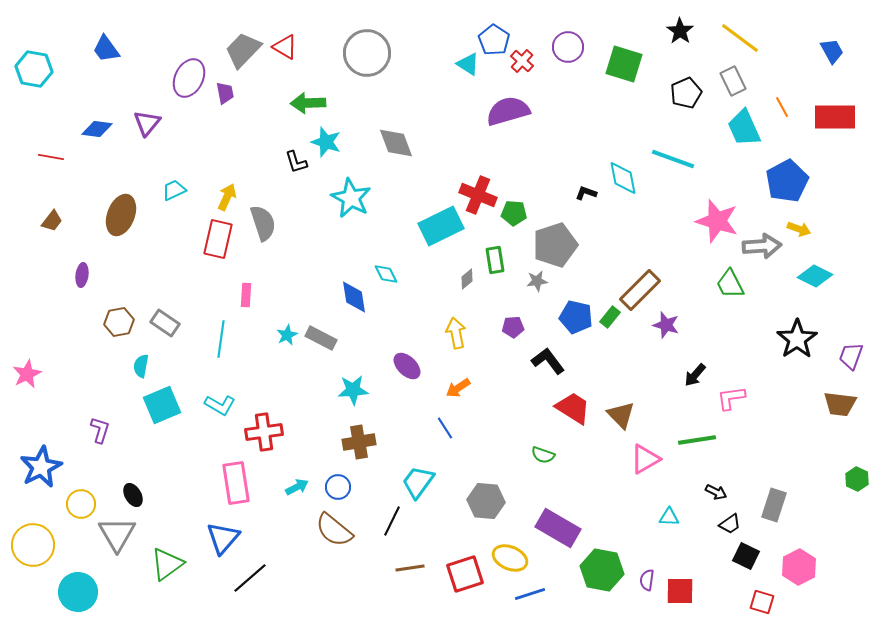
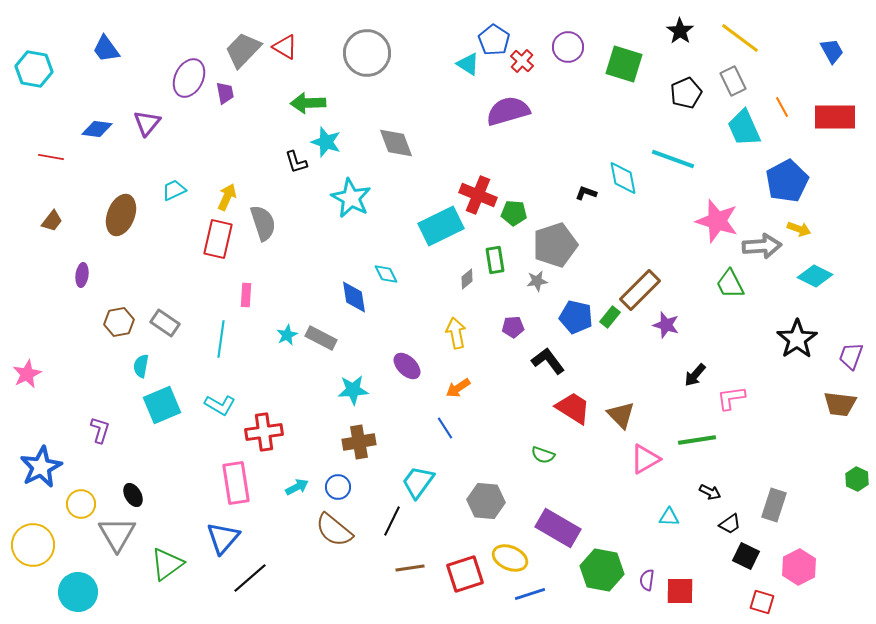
black arrow at (716, 492): moved 6 px left
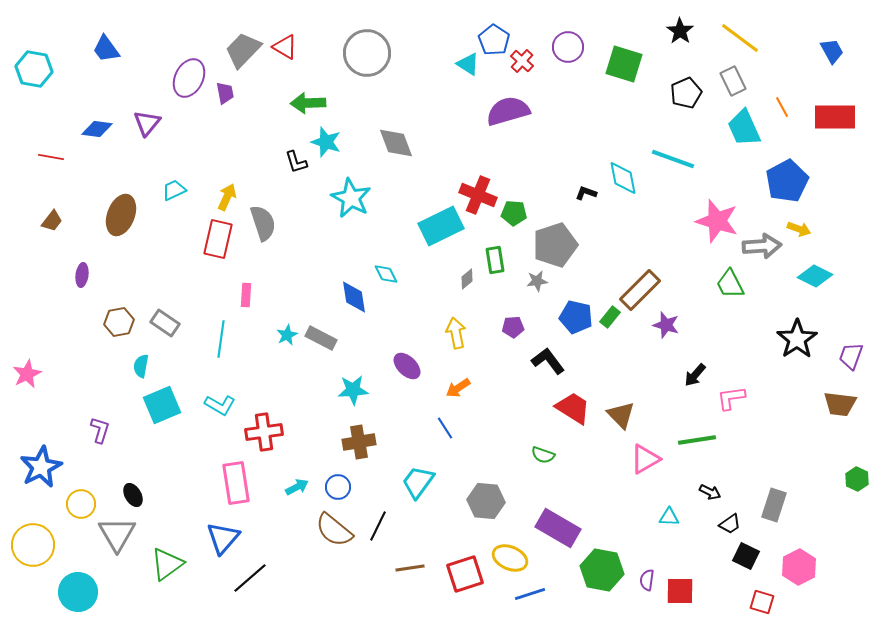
black line at (392, 521): moved 14 px left, 5 px down
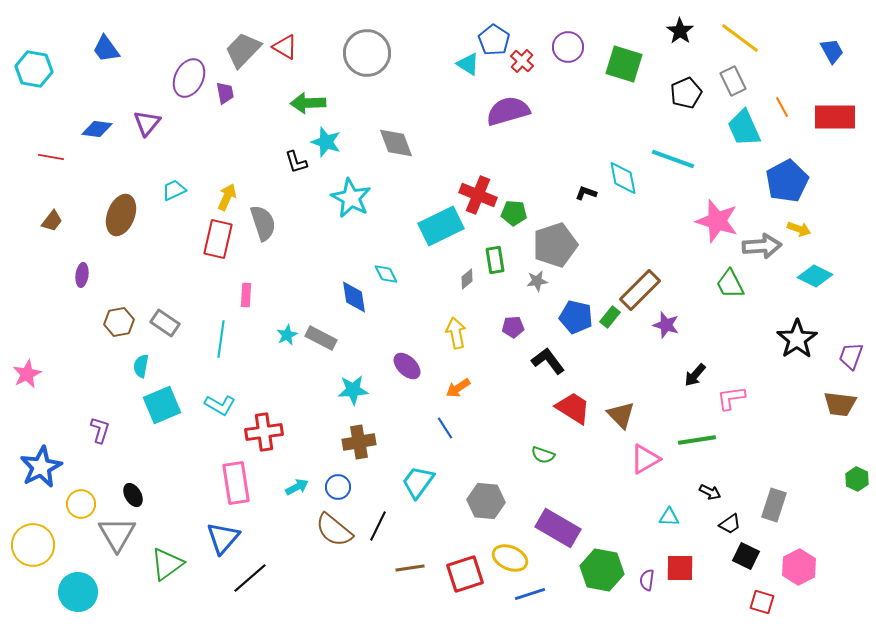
red square at (680, 591): moved 23 px up
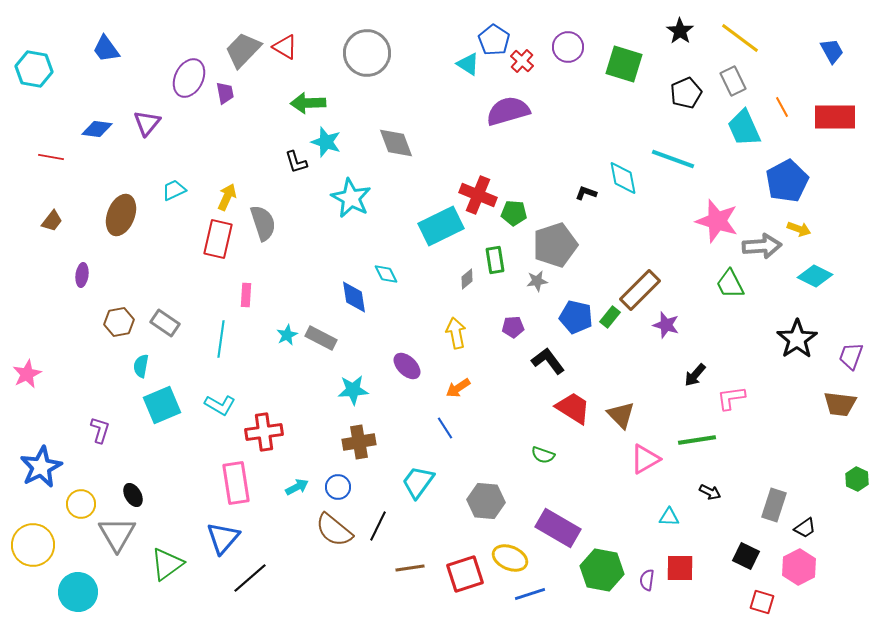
black trapezoid at (730, 524): moved 75 px right, 4 px down
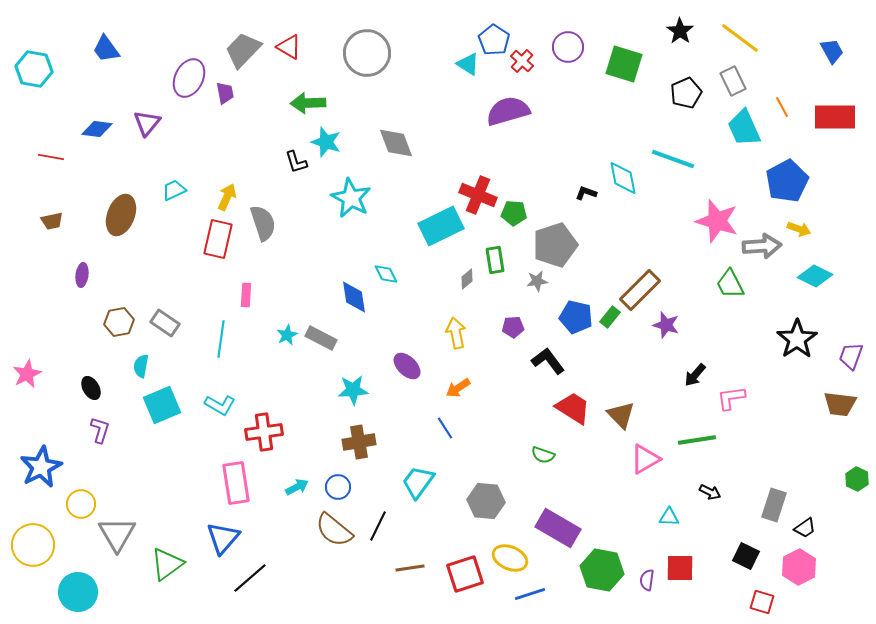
red triangle at (285, 47): moved 4 px right
brown trapezoid at (52, 221): rotated 40 degrees clockwise
black ellipse at (133, 495): moved 42 px left, 107 px up
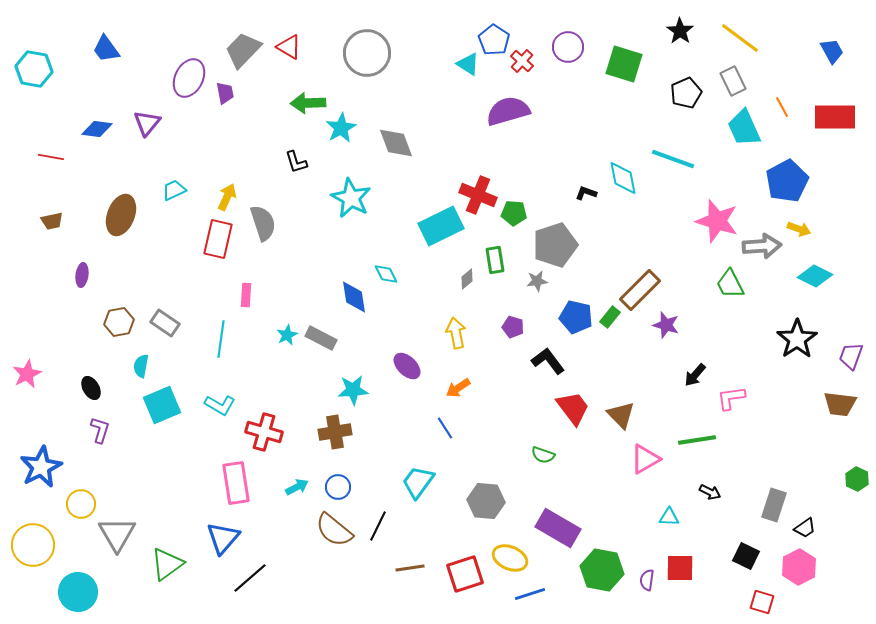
cyan star at (326, 142): moved 15 px right, 14 px up; rotated 24 degrees clockwise
purple pentagon at (513, 327): rotated 20 degrees clockwise
red trapezoid at (573, 408): rotated 21 degrees clockwise
red cross at (264, 432): rotated 24 degrees clockwise
brown cross at (359, 442): moved 24 px left, 10 px up
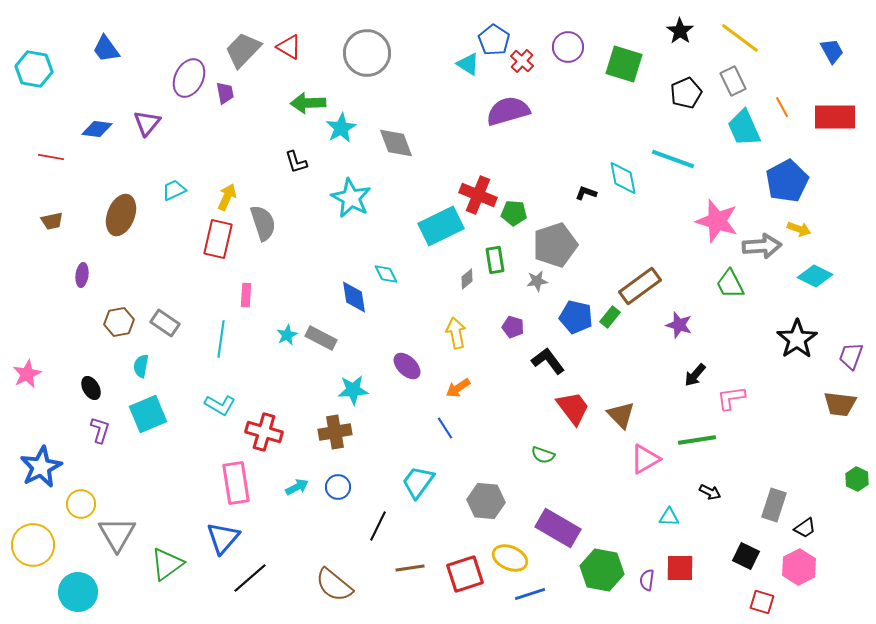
brown rectangle at (640, 290): moved 4 px up; rotated 9 degrees clockwise
purple star at (666, 325): moved 13 px right
cyan square at (162, 405): moved 14 px left, 9 px down
brown semicircle at (334, 530): moved 55 px down
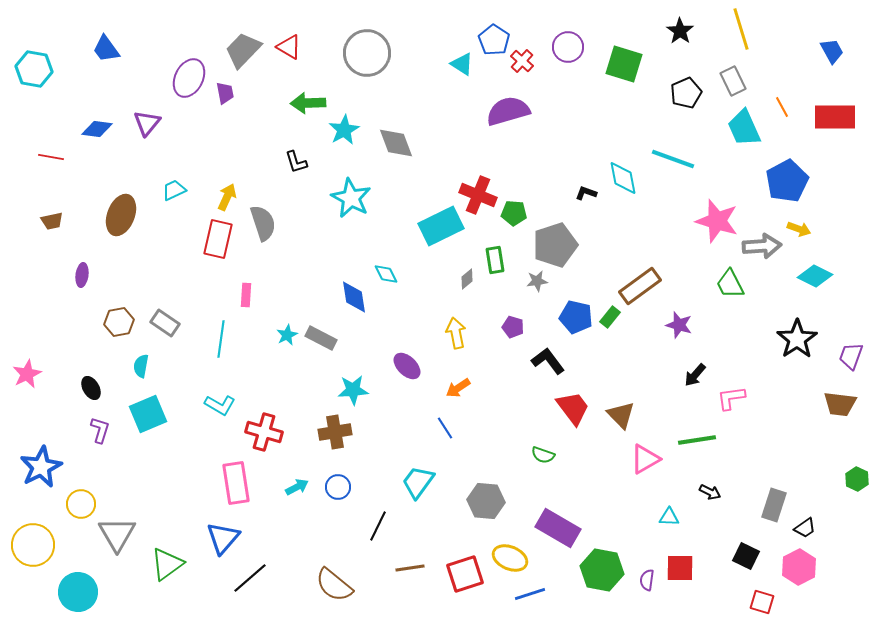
yellow line at (740, 38): moved 1 px right, 9 px up; rotated 36 degrees clockwise
cyan triangle at (468, 64): moved 6 px left
cyan star at (341, 128): moved 3 px right, 2 px down
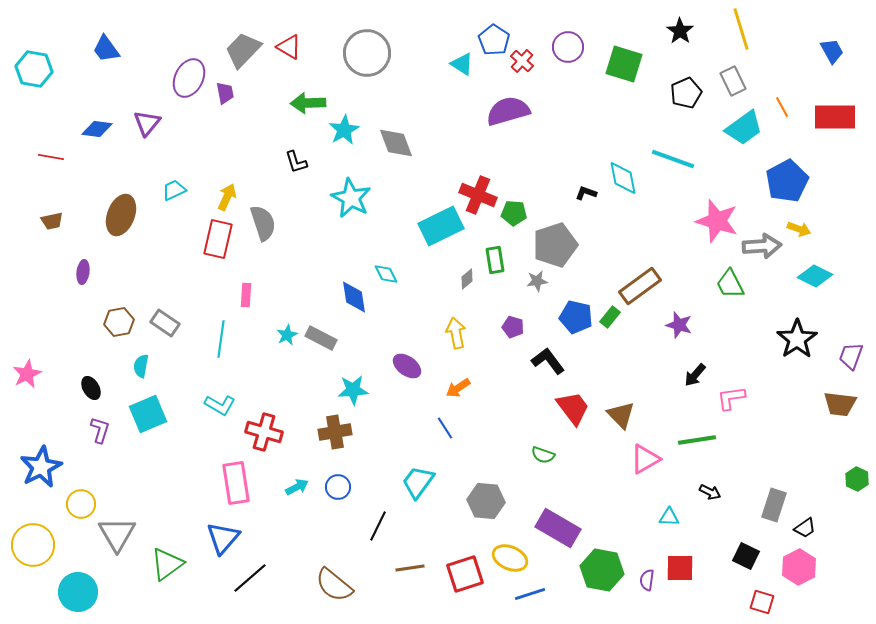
cyan trapezoid at (744, 128): rotated 102 degrees counterclockwise
purple ellipse at (82, 275): moved 1 px right, 3 px up
purple ellipse at (407, 366): rotated 8 degrees counterclockwise
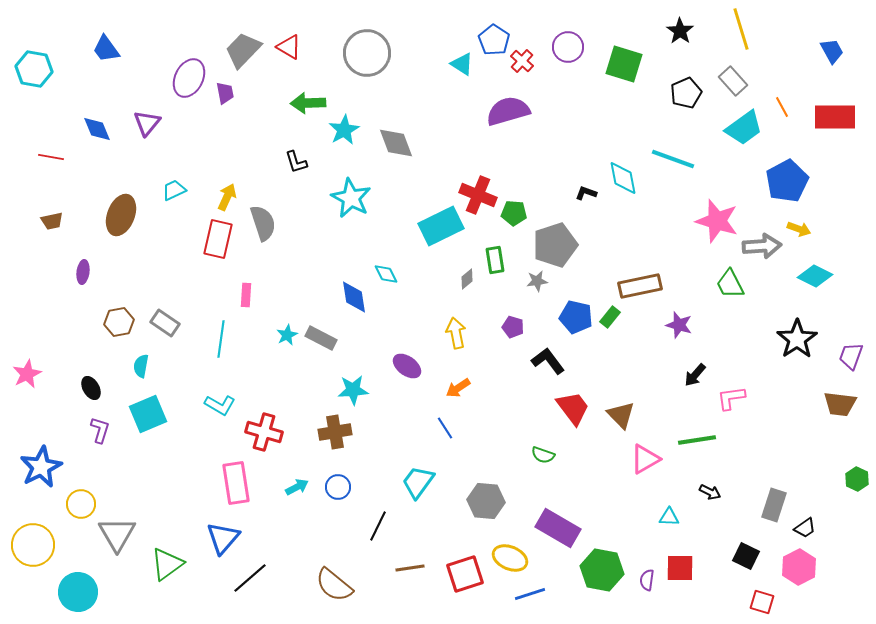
gray rectangle at (733, 81): rotated 16 degrees counterclockwise
blue diamond at (97, 129): rotated 60 degrees clockwise
brown rectangle at (640, 286): rotated 24 degrees clockwise
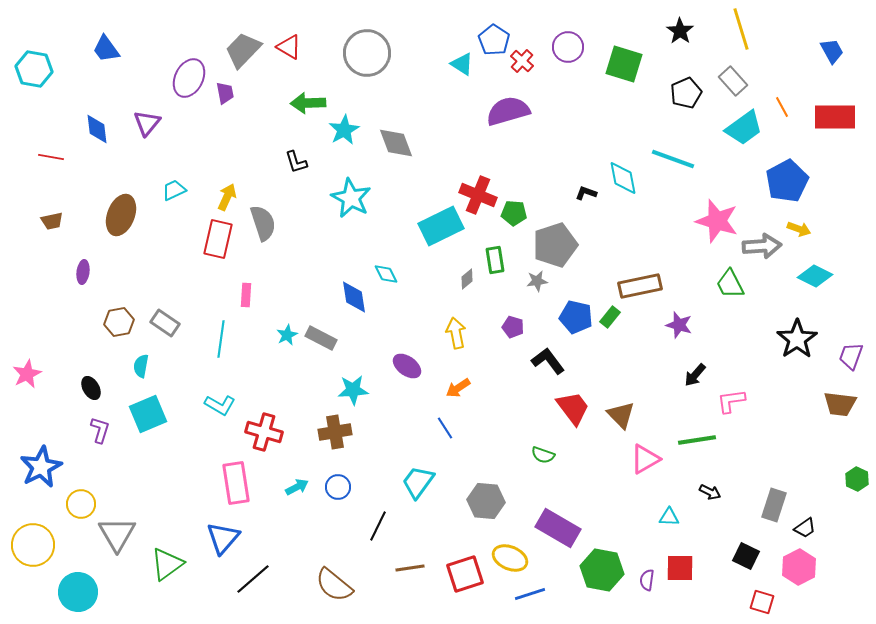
blue diamond at (97, 129): rotated 16 degrees clockwise
pink L-shape at (731, 398): moved 3 px down
black line at (250, 578): moved 3 px right, 1 px down
